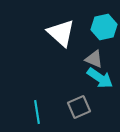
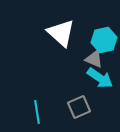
cyan hexagon: moved 13 px down
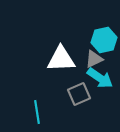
white triangle: moved 26 px down; rotated 44 degrees counterclockwise
gray triangle: rotated 48 degrees counterclockwise
gray square: moved 13 px up
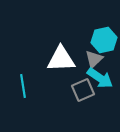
gray triangle: rotated 18 degrees counterclockwise
gray square: moved 4 px right, 4 px up
cyan line: moved 14 px left, 26 px up
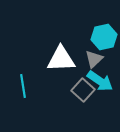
cyan hexagon: moved 3 px up
cyan arrow: moved 3 px down
gray square: rotated 25 degrees counterclockwise
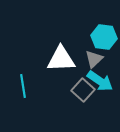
cyan hexagon: rotated 20 degrees clockwise
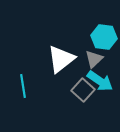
white triangle: rotated 36 degrees counterclockwise
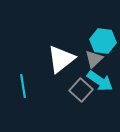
cyan hexagon: moved 1 px left, 4 px down
gray square: moved 2 px left
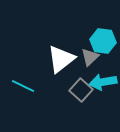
gray triangle: moved 4 px left, 2 px up
cyan arrow: moved 3 px right, 1 px down; rotated 136 degrees clockwise
cyan line: rotated 55 degrees counterclockwise
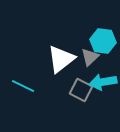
gray square: rotated 15 degrees counterclockwise
